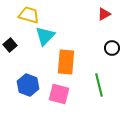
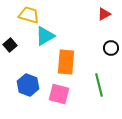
cyan triangle: rotated 15 degrees clockwise
black circle: moved 1 px left
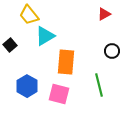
yellow trapezoid: rotated 145 degrees counterclockwise
black circle: moved 1 px right, 3 px down
blue hexagon: moved 1 px left, 1 px down; rotated 10 degrees clockwise
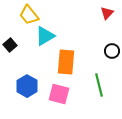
red triangle: moved 3 px right, 1 px up; rotated 16 degrees counterclockwise
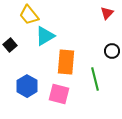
green line: moved 4 px left, 6 px up
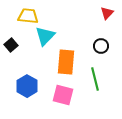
yellow trapezoid: moved 1 px left, 1 px down; rotated 135 degrees clockwise
cyan triangle: rotated 15 degrees counterclockwise
black square: moved 1 px right
black circle: moved 11 px left, 5 px up
pink square: moved 4 px right, 1 px down
